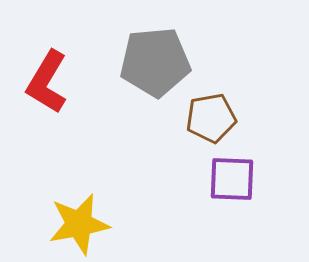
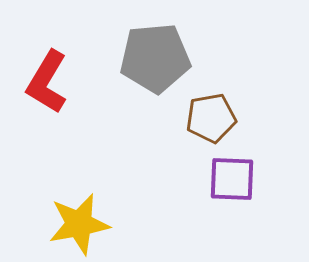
gray pentagon: moved 4 px up
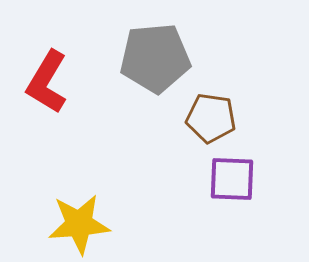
brown pentagon: rotated 18 degrees clockwise
yellow star: rotated 6 degrees clockwise
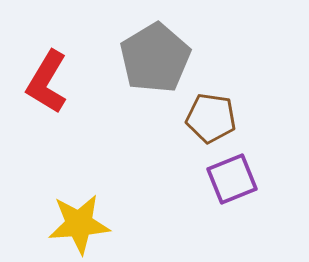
gray pentagon: rotated 26 degrees counterclockwise
purple square: rotated 24 degrees counterclockwise
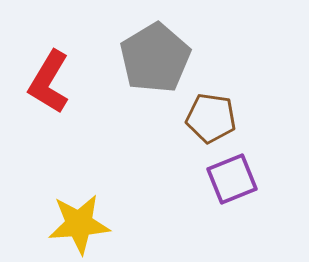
red L-shape: moved 2 px right
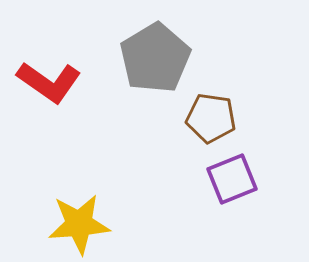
red L-shape: rotated 86 degrees counterclockwise
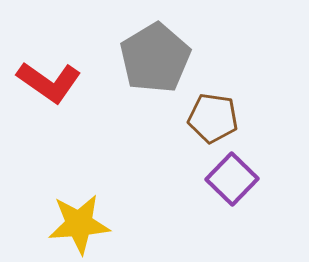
brown pentagon: moved 2 px right
purple square: rotated 24 degrees counterclockwise
